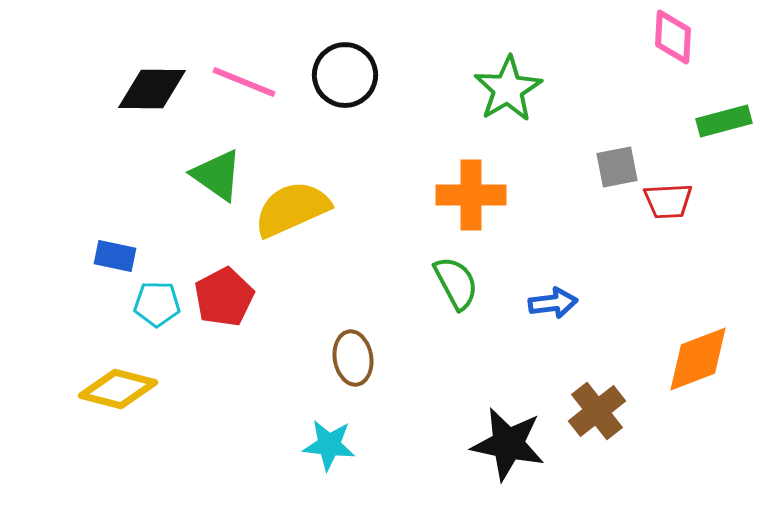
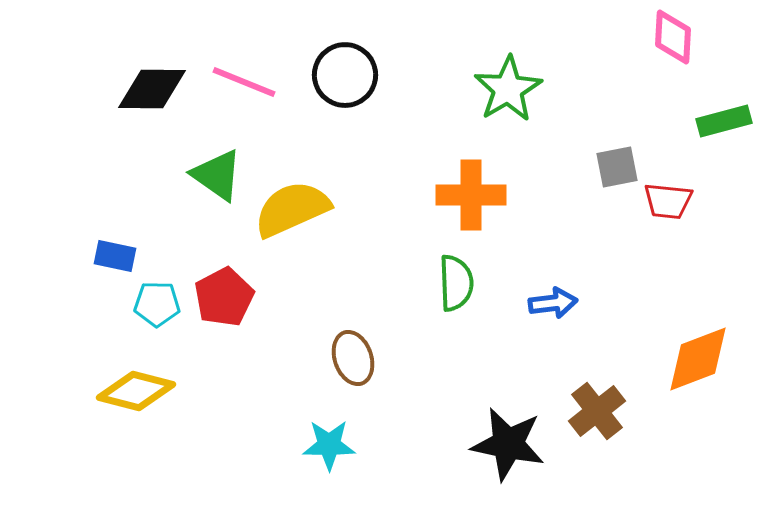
red trapezoid: rotated 9 degrees clockwise
green semicircle: rotated 26 degrees clockwise
brown ellipse: rotated 10 degrees counterclockwise
yellow diamond: moved 18 px right, 2 px down
cyan star: rotated 6 degrees counterclockwise
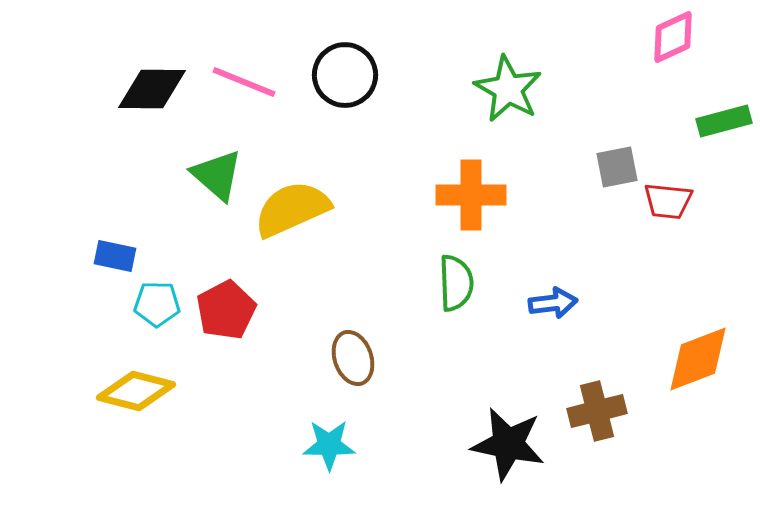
pink diamond: rotated 62 degrees clockwise
green star: rotated 12 degrees counterclockwise
green triangle: rotated 6 degrees clockwise
red pentagon: moved 2 px right, 13 px down
brown cross: rotated 24 degrees clockwise
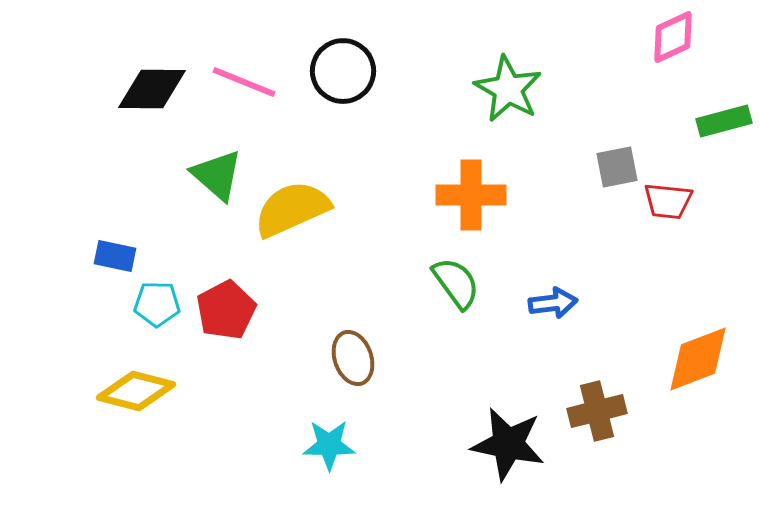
black circle: moved 2 px left, 4 px up
green semicircle: rotated 34 degrees counterclockwise
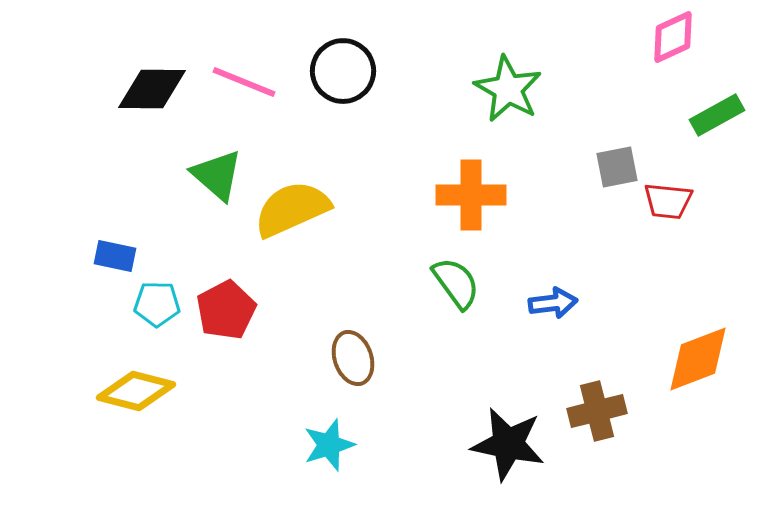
green rectangle: moved 7 px left, 6 px up; rotated 14 degrees counterclockwise
cyan star: rotated 18 degrees counterclockwise
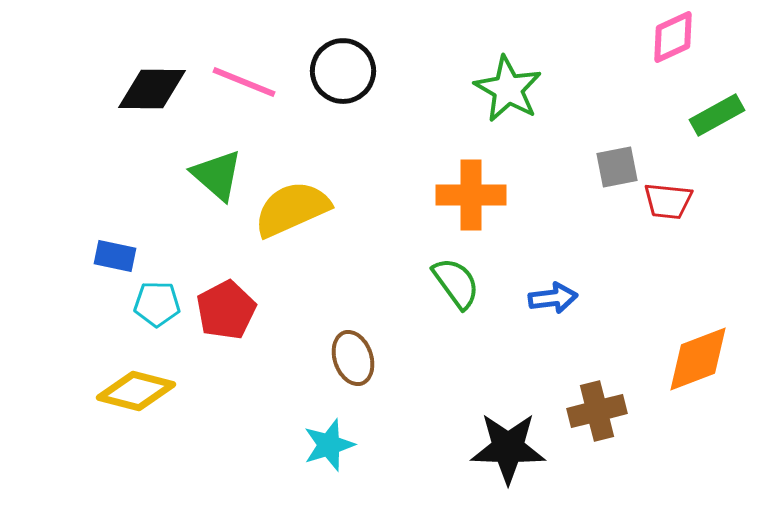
blue arrow: moved 5 px up
black star: moved 4 px down; rotated 10 degrees counterclockwise
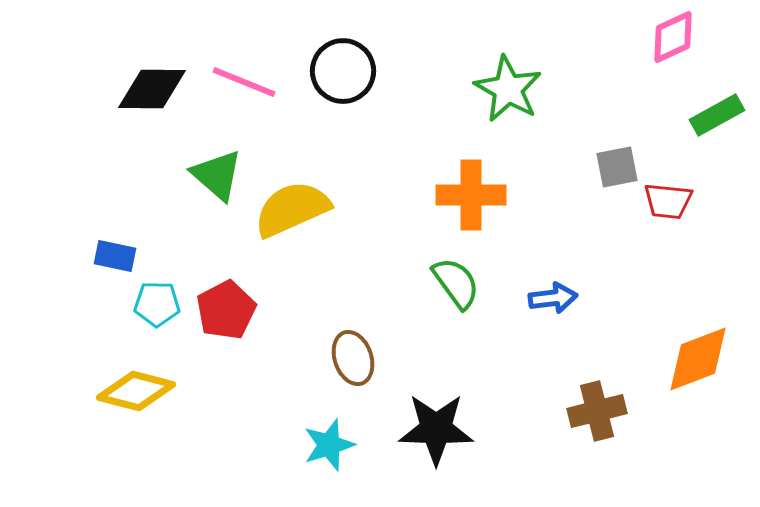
black star: moved 72 px left, 19 px up
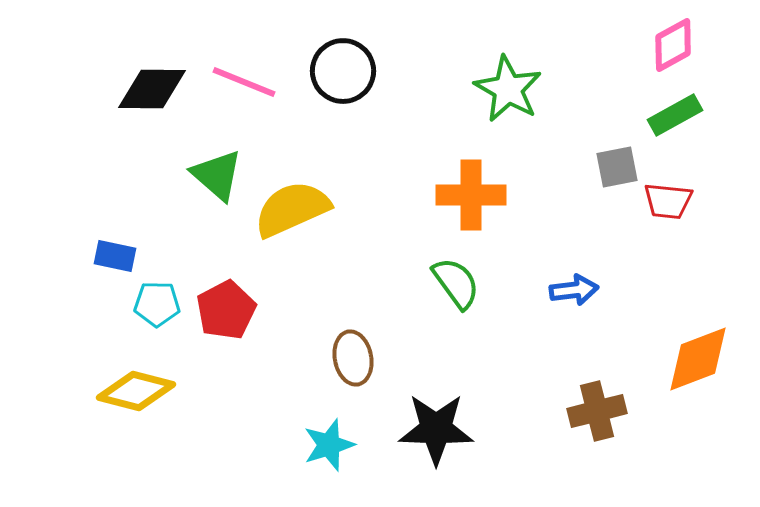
pink diamond: moved 8 px down; rotated 4 degrees counterclockwise
green rectangle: moved 42 px left
blue arrow: moved 21 px right, 8 px up
brown ellipse: rotated 8 degrees clockwise
